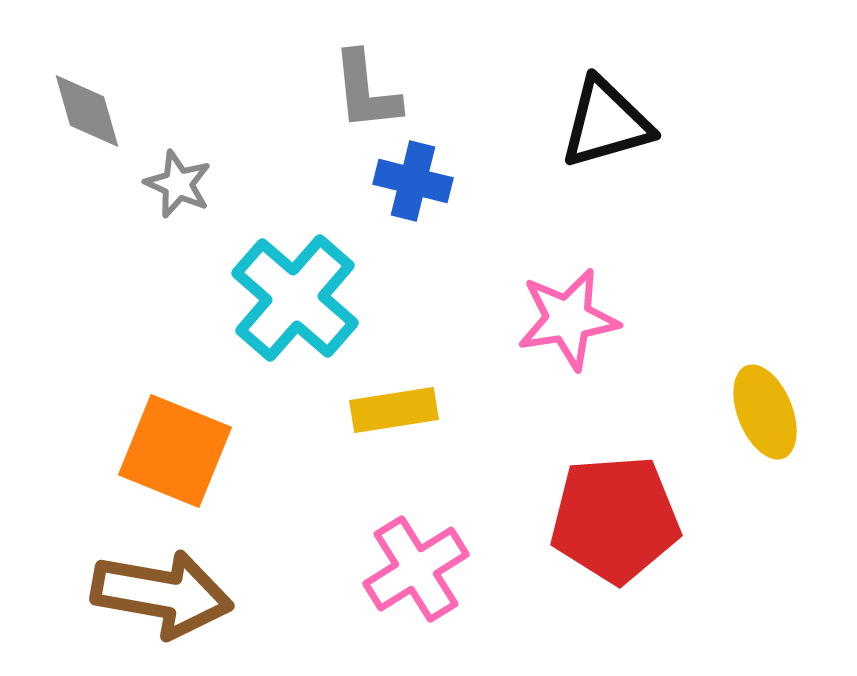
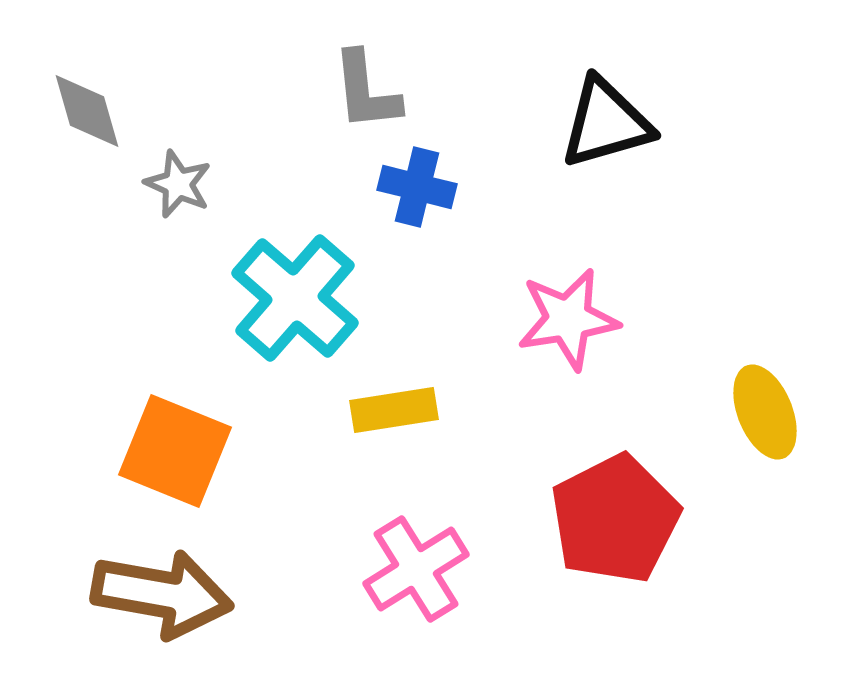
blue cross: moved 4 px right, 6 px down
red pentagon: rotated 23 degrees counterclockwise
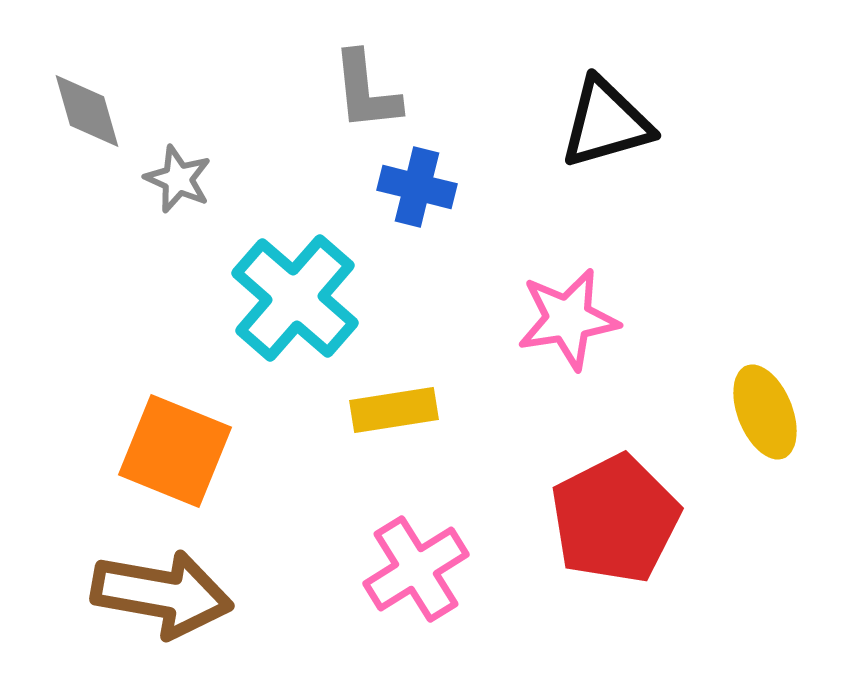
gray star: moved 5 px up
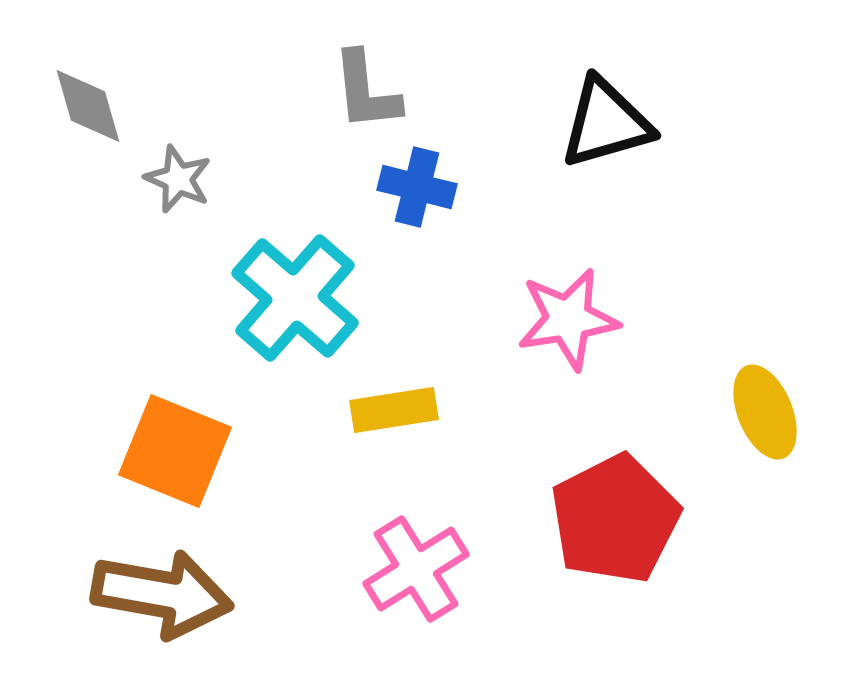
gray diamond: moved 1 px right, 5 px up
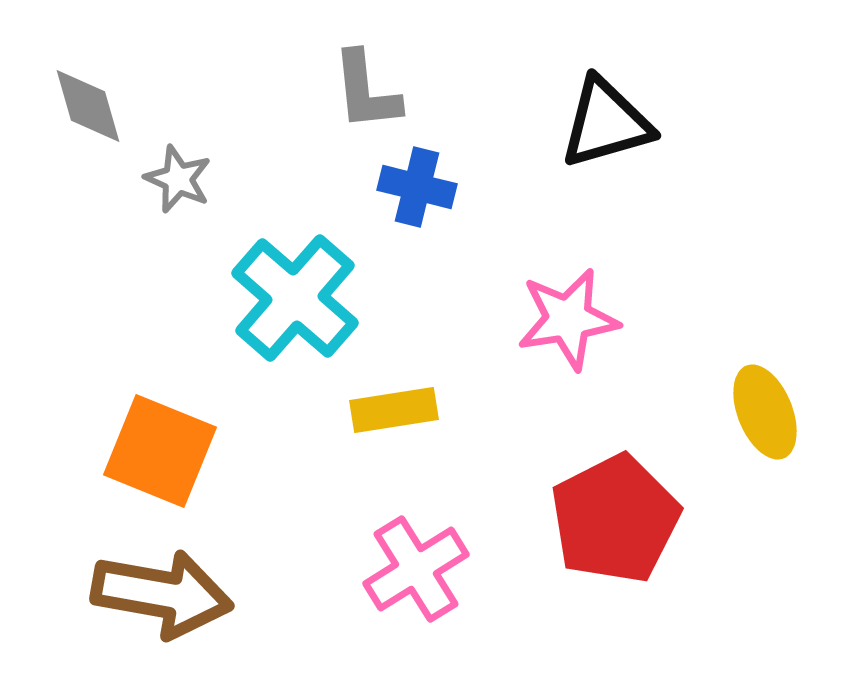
orange square: moved 15 px left
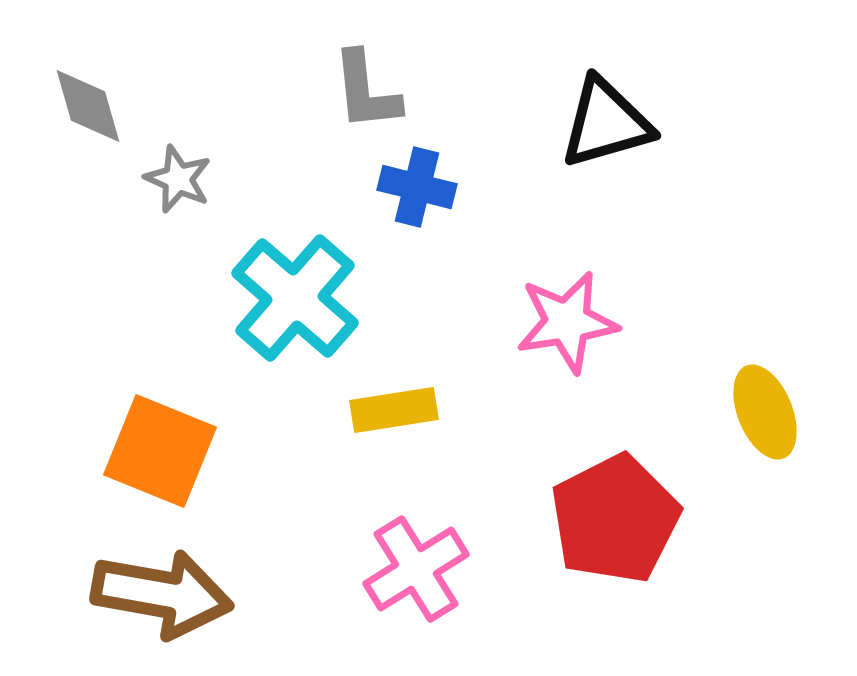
pink star: moved 1 px left, 3 px down
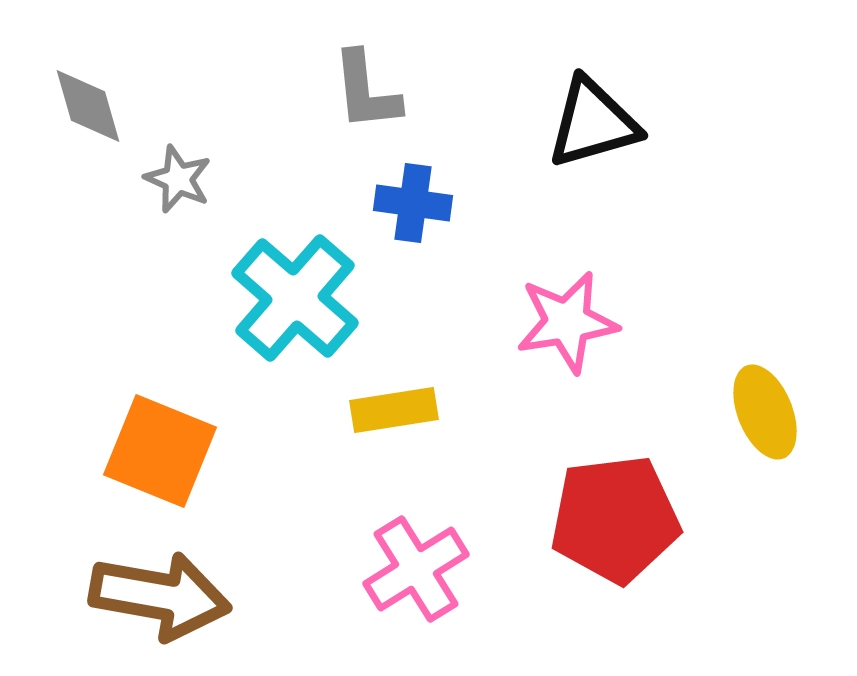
black triangle: moved 13 px left
blue cross: moved 4 px left, 16 px down; rotated 6 degrees counterclockwise
red pentagon: rotated 20 degrees clockwise
brown arrow: moved 2 px left, 2 px down
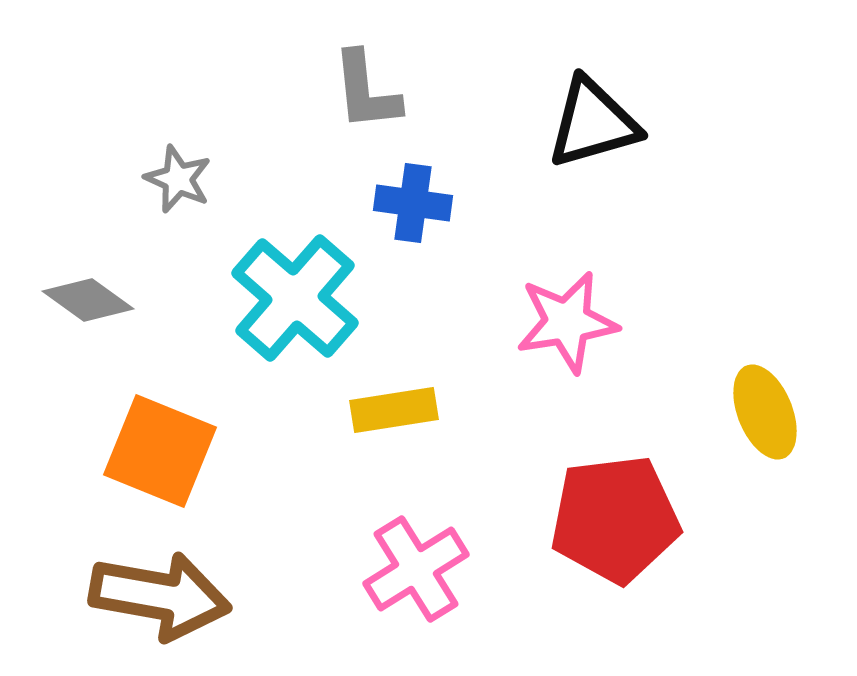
gray diamond: moved 194 px down; rotated 38 degrees counterclockwise
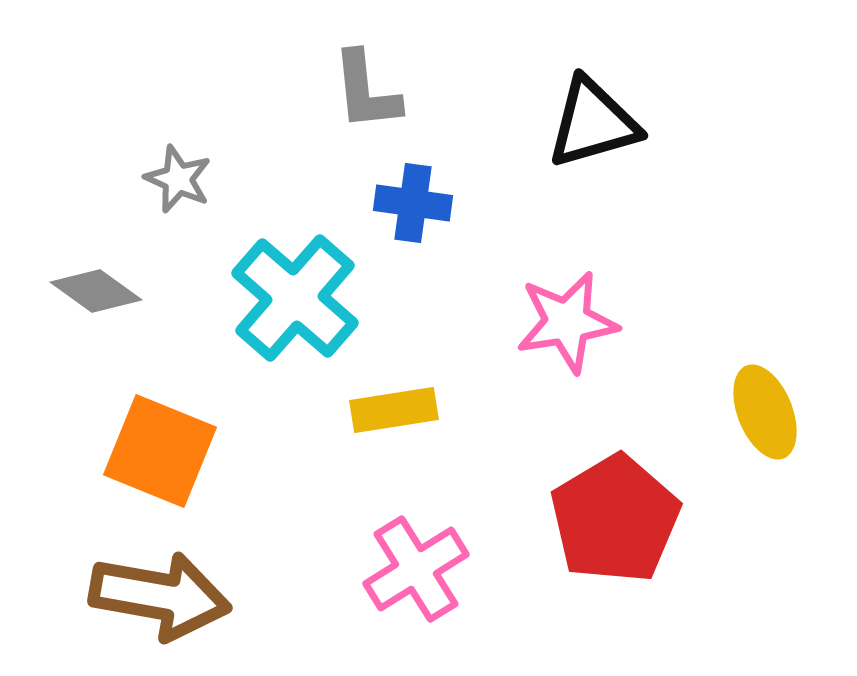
gray diamond: moved 8 px right, 9 px up
red pentagon: rotated 24 degrees counterclockwise
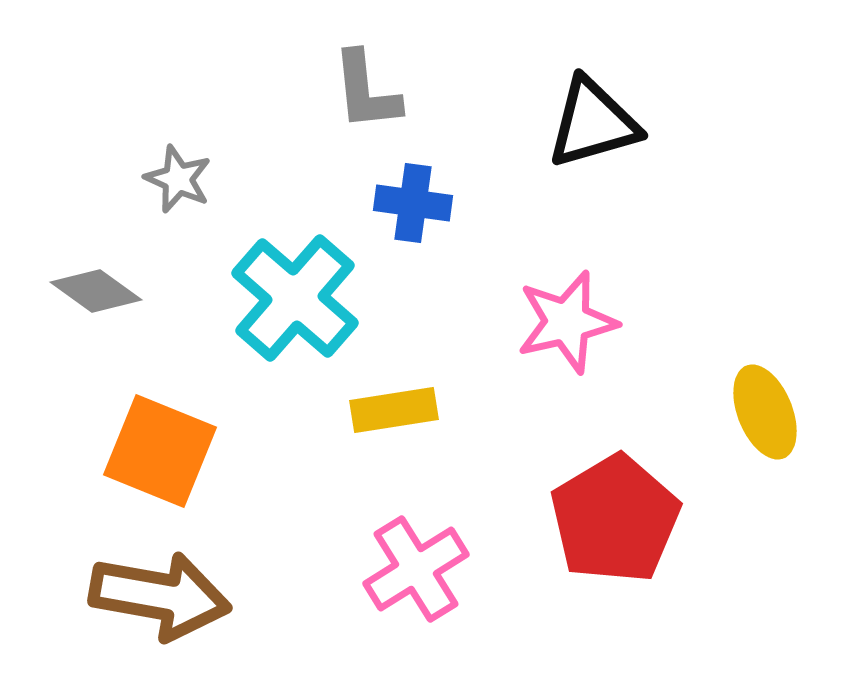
pink star: rotated 4 degrees counterclockwise
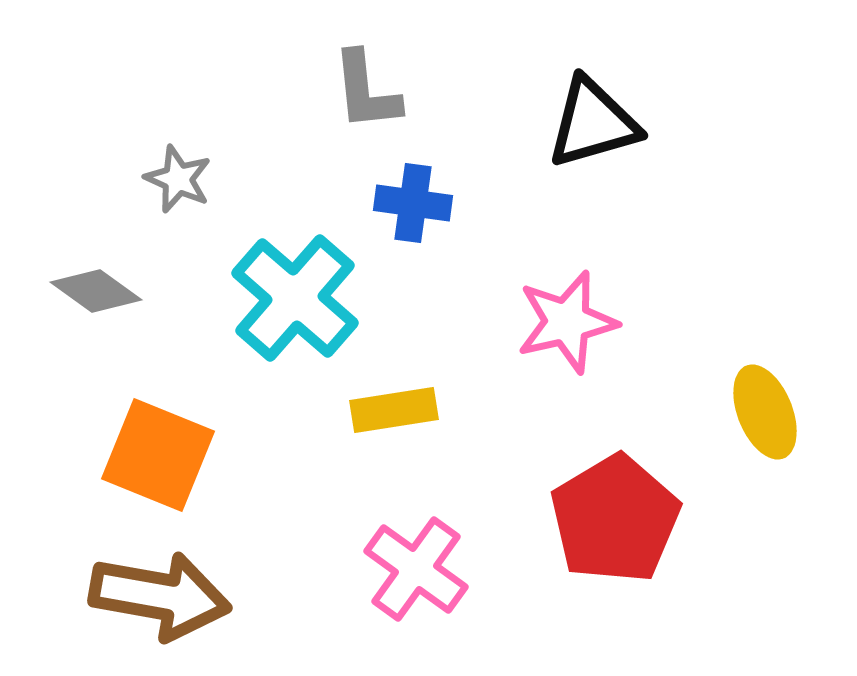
orange square: moved 2 px left, 4 px down
pink cross: rotated 22 degrees counterclockwise
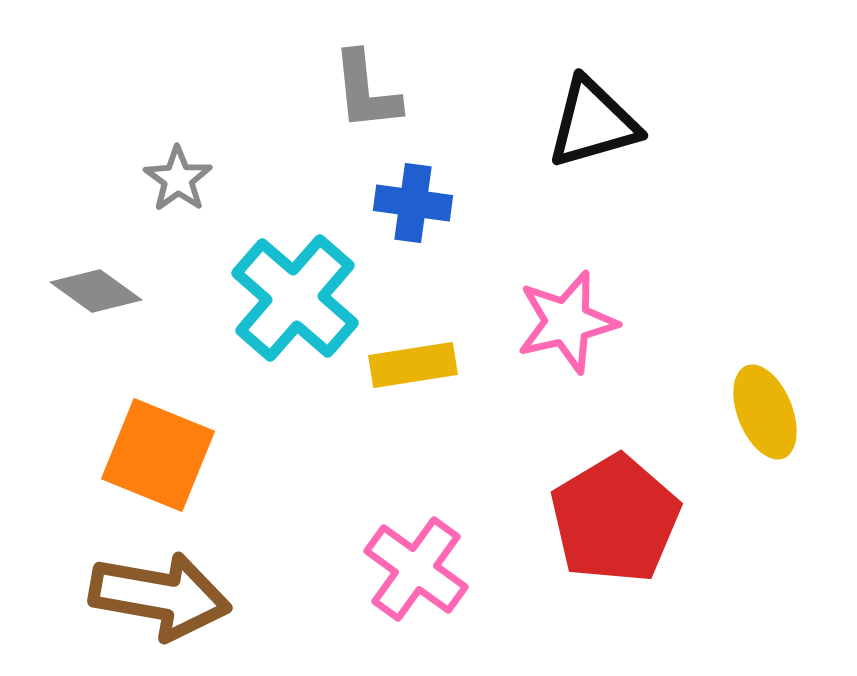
gray star: rotated 12 degrees clockwise
yellow rectangle: moved 19 px right, 45 px up
